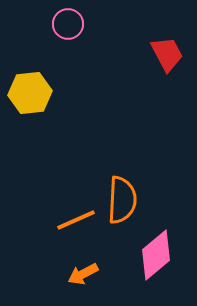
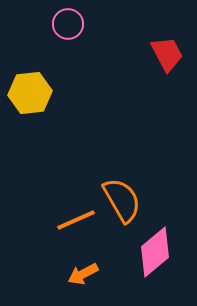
orange semicircle: rotated 33 degrees counterclockwise
pink diamond: moved 1 px left, 3 px up
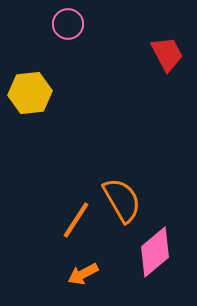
orange line: rotated 33 degrees counterclockwise
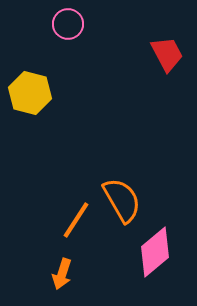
yellow hexagon: rotated 21 degrees clockwise
orange arrow: moved 21 px left; rotated 44 degrees counterclockwise
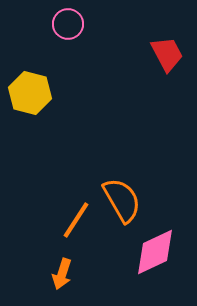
pink diamond: rotated 15 degrees clockwise
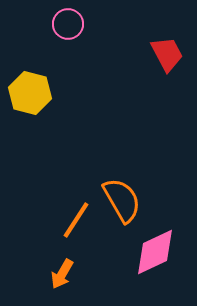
orange arrow: rotated 12 degrees clockwise
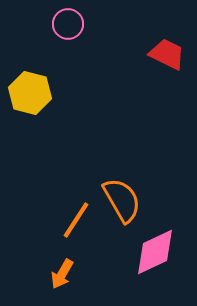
red trapezoid: rotated 36 degrees counterclockwise
